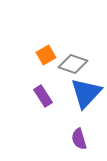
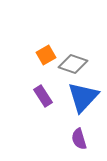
blue triangle: moved 3 px left, 4 px down
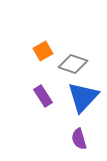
orange square: moved 3 px left, 4 px up
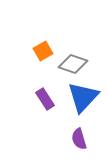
purple rectangle: moved 2 px right, 3 px down
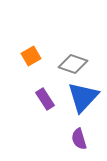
orange square: moved 12 px left, 5 px down
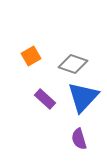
purple rectangle: rotated 15 degrees counterclockwise
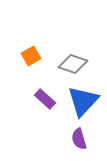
blue triangle: moved 4 px down
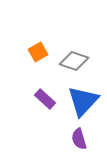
orange square: moved 7 px right, 4 px up
gray diamond: moved 1 px right, 3 px up
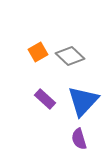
gray diamond: moved 4 px left, 5 px up; rotated 24 degrees clockwise
